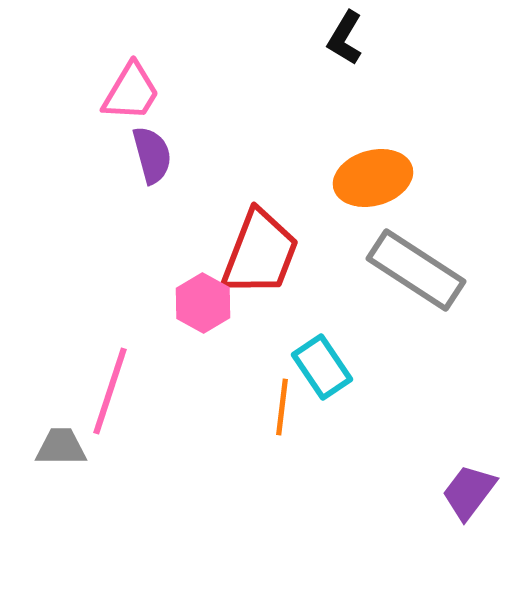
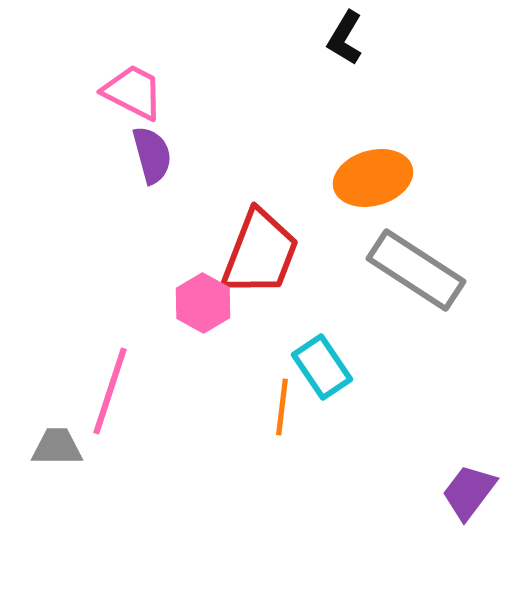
pink trapezoid: moved 2 px right; rotated 94 degrees counterclockwise
gray trapezoid: moved 4 px left
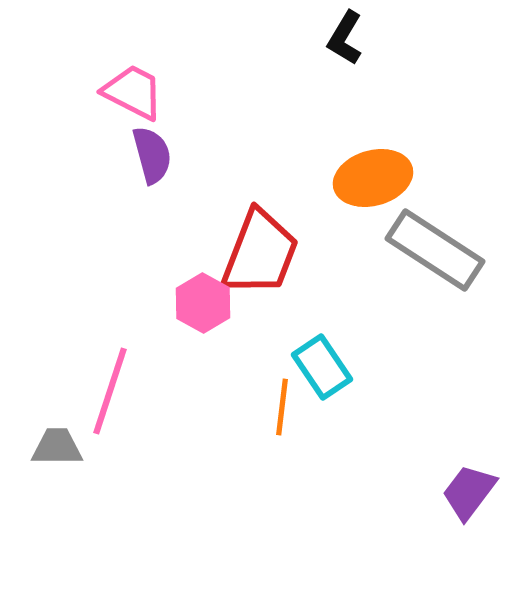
gray rectangle: moved 19 px right, 20 px up
